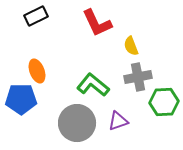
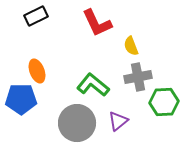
purple triangle: rotated 20 degrees counterclockwise
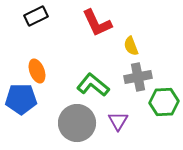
purple triangle: rotated 20 degrees counterclockwise
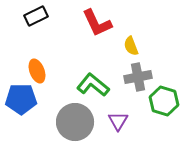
green hexagon: moved 1 px up; rotated 20 degrees clockwise
gray circle: moved 2 px left, 1 px up
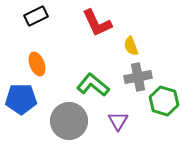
orange ellipse: moved 7 px up
gray circle: moved 6 px left, 1 px up
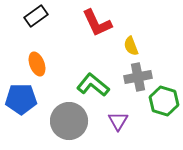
black rectangle: rotated 10 degrees counterclockwise
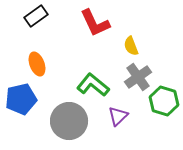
red L-shape: moved 2 px left
gray cross: rotated 24 degrees counterclockwise
blue pentagon: rotated 12 degrees counterclockwise
purple triangle: moved 5 px up; rotated 15 degrees clockwise
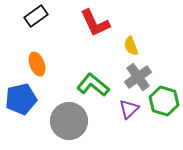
purple triangle: moved 11 px right, 7 px up
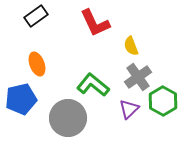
green hexagon: moved 1 px left; rotated 12 degrees clockwise
gray circle: moved 1 px left, 3 px up
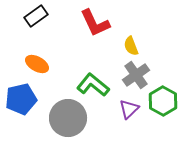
orange ellipse: rotated 40 degrees counterclockwise
gray cross: moved 2 px left, 2 px up
